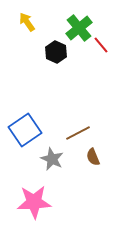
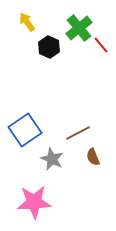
black hexagon: moved 7 px left, 5 px up
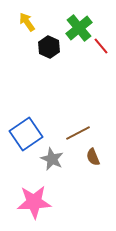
red line: moved 1 px down
blue square: moved 1 px right, 4 px down
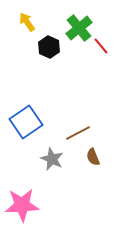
blue square: moved 12 px up
pink star: moved 12 px left, 3 px down
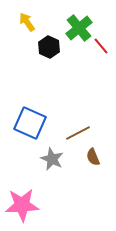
blue square: moved 4 px right, 1 px down; rotated 32 degrees counterclockwise
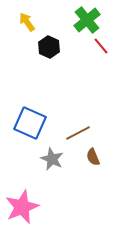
green cross: moved 8 px right, 8 px up
pink star: moved 2 px down; rotated 20 degrees counterclockwise
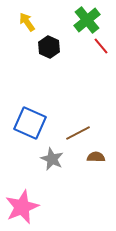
brown semicircle: moved 3 px right; rotated 114 degrees clockwise
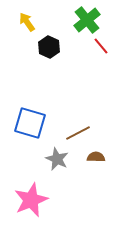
blue square: rotated 8 degrees counterclockwise
gray star: moved 5 px right
pink star: moved 9 px right, 7 px up
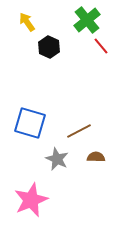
brown line: moved 1 px right, 2 px up
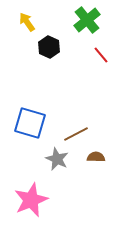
red line: moved 9 px down
brown line: moved 3 px left, 3 px down
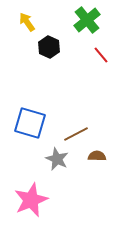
brown semicircle: moved 1 px right, 1 px up
